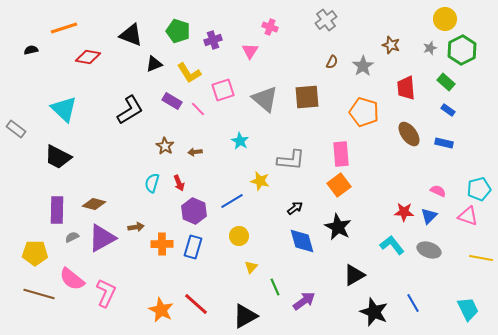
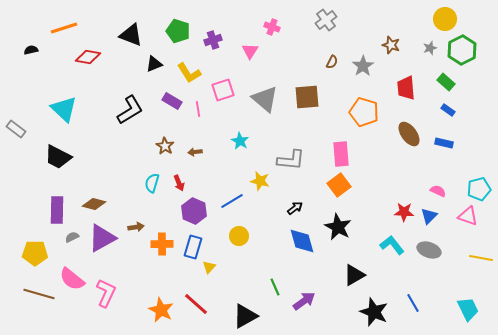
pink cross at (270, 27): moved 2 px right
pink line at (198, 109): rotated 35 degrees clockwise
yellow triangle at (251, 267): moved 42 px left
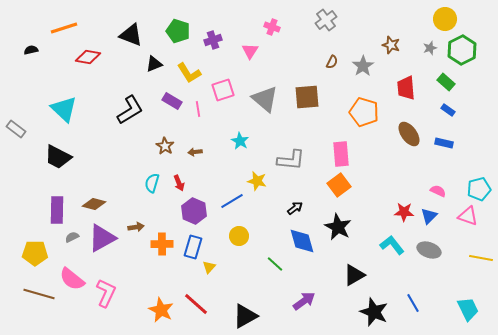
yellow star at (260, 181): moved 3 px left
green line at (275, 287): moved 23 px up; rotated 24 degrees counterclockwise
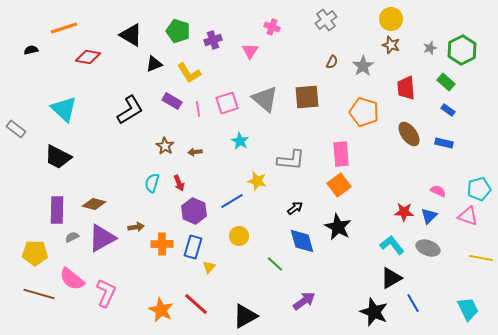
yellow circle at (445, 19): moved 54 px left
black triangle at (131, 35): rotated 10 degrees clockwise
pink square at (223, 90): moved 4 px right, 13 px down
gray ellipse at (429, 250): moved 1 px left, 2 px up
black triangle at (354, 275): moved 37 px right, 3 px down
